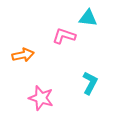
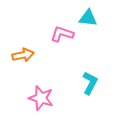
pink L-shape: moved 2 px left, 2 px up
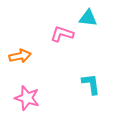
orange arrow: moved 3 px left, 1 px down
cyan L-shape: moved 1 px right, 1 px down; rotated 35 degrees counterclockwise
pink star: moved 14 px left
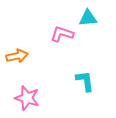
cyan triangle: rotated 12 degrees counterclockwise
orange arrow: moved 3 px left
cyan L-shape: moved 6 px left, 3 px up
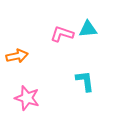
cyan triangle: moved 11 px down
